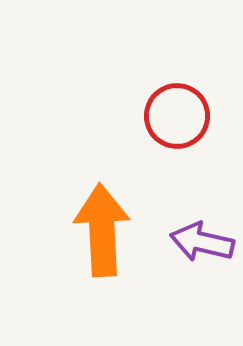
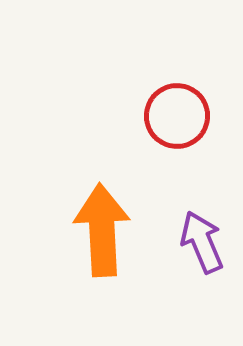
purple arrow: rotated 54 degrees clockwise
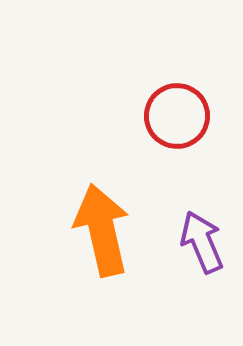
orange arrow: rotated 10 degrees counterclockwise
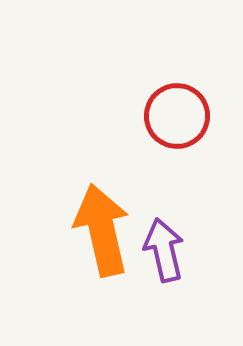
purple arrow: moved 38 px left, 8 px down; rotated 10 degrees clockwise
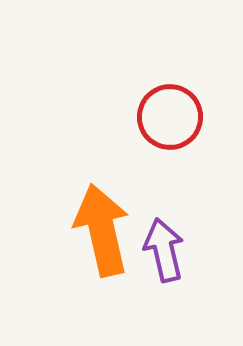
red circle: moved 7 px left, 1 px down
